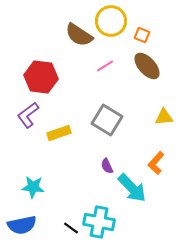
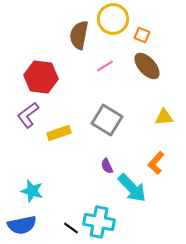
yellow circle: moved 2 px right, 2 px up
brown semicircle: rotated 68 degrees clockwise
cyan star: moved 1 px left, 4 px down; rotated 10 degrees clockwise
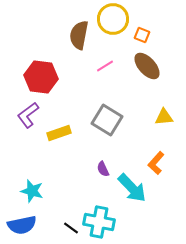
purple semicircle: moved 4 px left, 3 px down
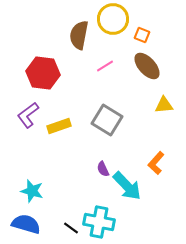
red hexagon: moved 2 px right, 4 px up
yellow triangle: moved 12 px up
yellow rectangle: moved 7 px up
cyan arrow: moved 5 px left, 2 px up
blue semicircle: moved 4 px right, 1 px up; rotated 152 degrees counterclockwise
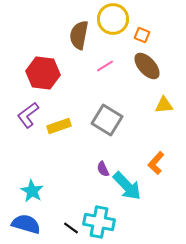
cyan star: rotated 15 degrees clockwise
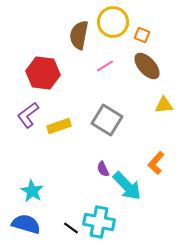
yellow circle: moved 3 px down
